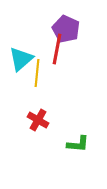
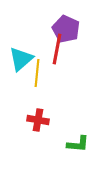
red cross: rotated 20 degrees counterclockwise
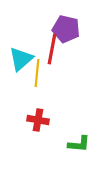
purple pentagon: rotated 12 degrees counterclockwise
red line: moved 5 px left
green L-shape: moved 1 px right
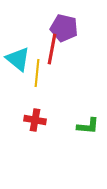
purple pentagon: moved 2 px left, 1 px up
cyan triangle: moved 3 px left; rotated 40 degrees counterclockwise
red cross: moved 3 px left
green L-shape: moved 9 px right, 18 px up
